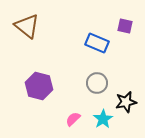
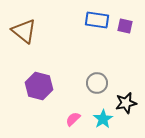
brown triangle: moved 3 px left, 5 px down
blue rectangle: moved 23 px up; rotated 15 degrees counterclockwise
black star: moved 1 px down
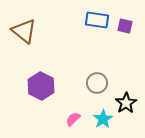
purple hexagon: moved 2 px right; rotated 12 degrees clockwise
black star: rotated 20 degrees counterclockwise
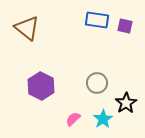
brown triangle: moved 3 px right, 3 px up
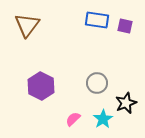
brown triangle: moved 3 px up; rotated 28 degrees clockwise
black star: rotated 10 degrees clockwise
